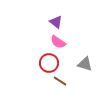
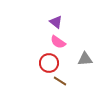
gray triangle: moved 5 px up; rotated 21 degrees counterclockwise
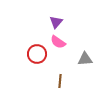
purple triangle: rotated 32 degrees clockwise
red circle: moved 12 px left, 9 px up
brown line: rotated 64 degrees clockwise
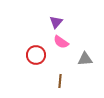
pink semicircle: moved 3 px right
red circle: moved 1 px left, 1 px down
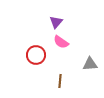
gray triangle: moved 5 px right, 5 px down
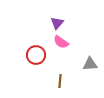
purple triangle: moved 1 px right, 1 px down
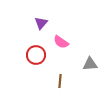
purple triangle: moved 16 px left
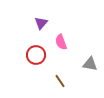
pink semicircle: rotated 35 degrees clockwise
gray triangle: rotated 14 degrees clockwise
brown line: rotated 40 degrees counterclockwise
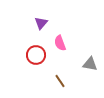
pink semicircle: moved 1 px left, 1 px down
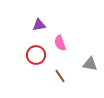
purple triangle: moved 2 px left, 2 px down; rotated 40 degrees clockwise
brown line: moved 5 px up
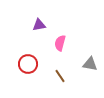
pink semicircle: rotated 35 degrees clockwise
red circle: moved 8 px left, 9 px down
